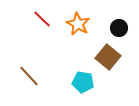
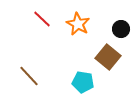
black circle: moved 2 px right, 1 px down
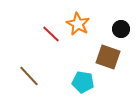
red line: moved 9 px right, 15 px down
brown square: rotated 20 degrees counterclockwise
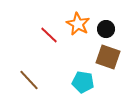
black circle: moved 15 px left
red line: moved 2 px left, 1 px down
brown line: moved 4 px down
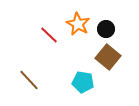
brown square: rotated 20 degrees clockwise
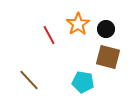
orange star: rotated 10 degrees clockwise
red line: rotated 18 degrees clockwise
brown square: rotated 25 degrees counterclockwise
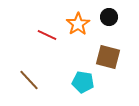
black circle: moved 3 px right, 12 px up
red line: moved 2 px left; rotated 36 degrees counterclockwise
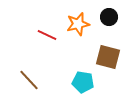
orange star: rotated 20 degrees clockwise
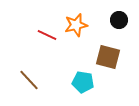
black circle: moved 10 px right, 3 px down
orange star: moved 2 px left, 1 px down
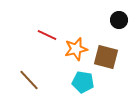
orange star: moved 24 px down
brown square: moved 2 px left
